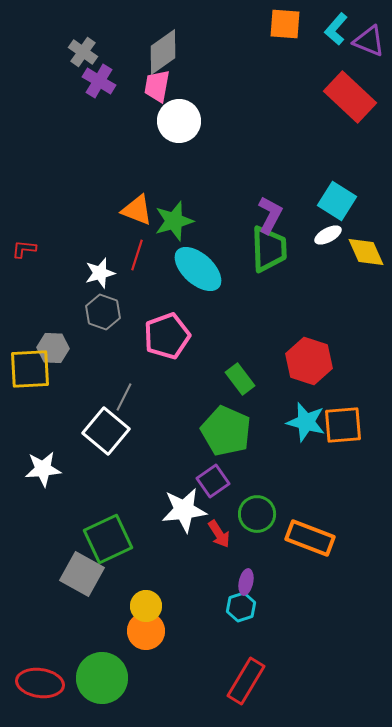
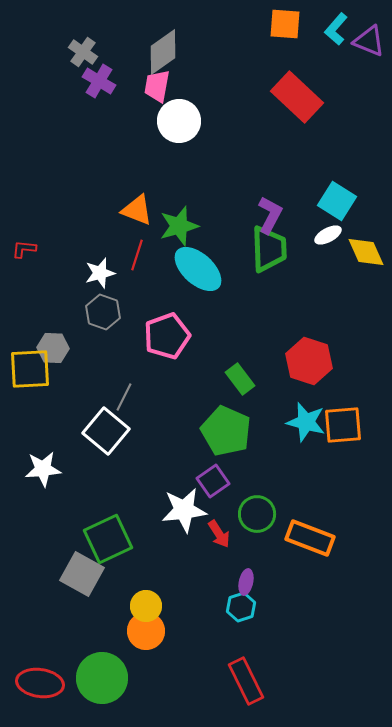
red rectangle at (350, 97): moved 53 px left
green star at (174, 221): moved 5 px right, 5 px down
red rectangle at (246, 681): rotated 57 degrees counterclockwise
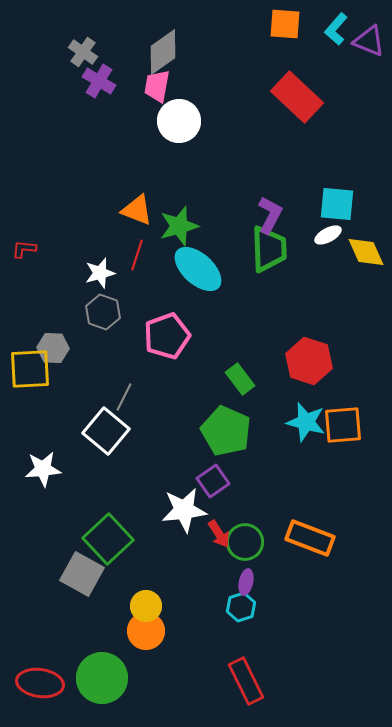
cyan square at (337, 201): moved 3 px down; rotated 27 degrees counterclockwise
green circle at (257, 514): moved 12 px left, 28 px down
green square at (108, 539): rotated 18 degrees counterclockwise
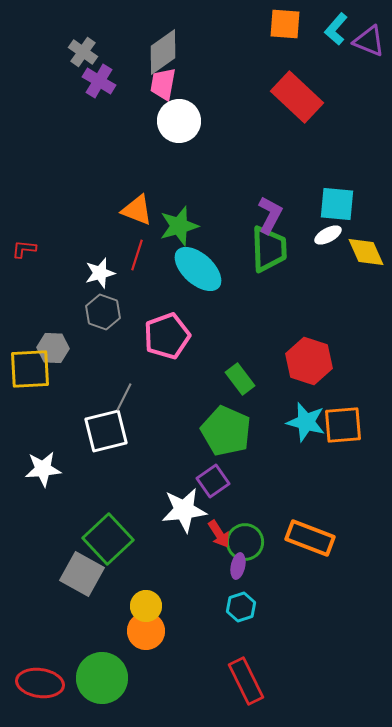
pink trapezoid at (157, 86): moved 6 px right, 2 px up
white square at (106, 431): rotated 36 degrees clockwise
purple ellipse at (246, 582): moved 8 px left, 16 px up
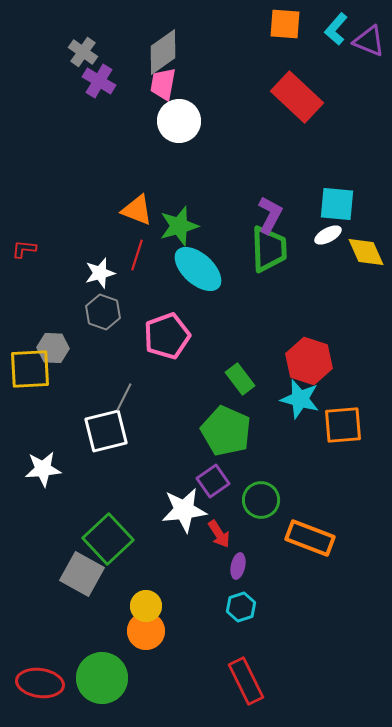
cyan star at (306, 422): moved 6 px left, 23 px up
green circle at (245, 542): moved 16 px right, 42 px up
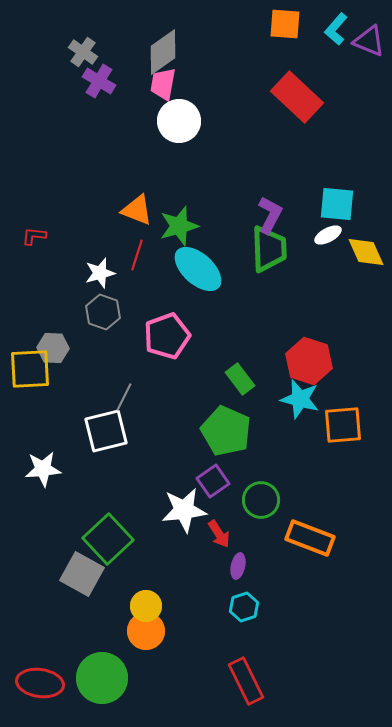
red L-shape at (24, 249): moved 10 px right, 13 px up
cyan hexagon at (241, 607): moved 3 px right
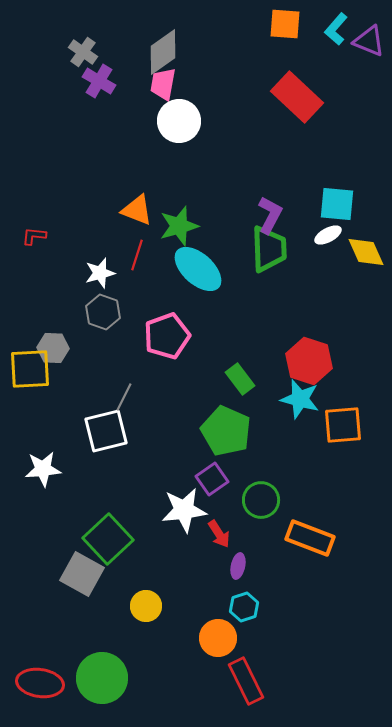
purple square at (213, 481): moved 1 px left, 2 px up
orange circle at (146, 631): moved 72 px right, 7 px down
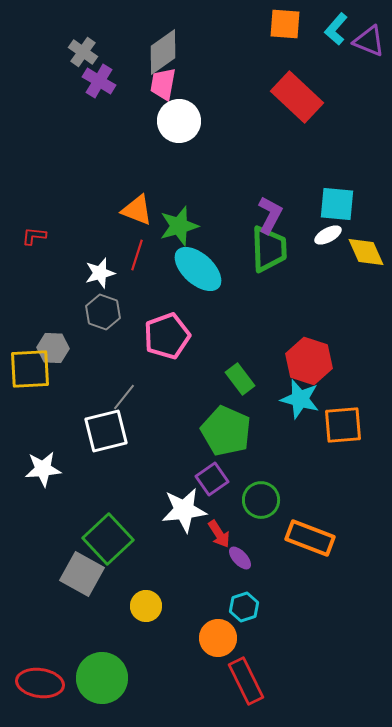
gray line at (124, 397): rotated 12 degrees clockwise
purple ellipse at (238, 566): moved 2 px right, 8 px up; rotated 55 degrees counterclockwise
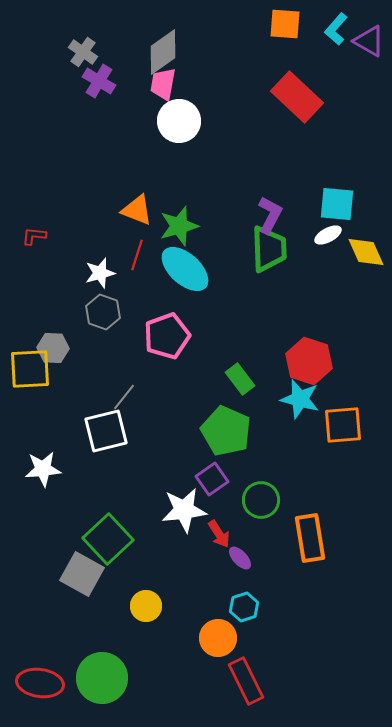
purple triangle at (369, 41): rotated 8 degrees clockwise
cyan ellipse at (198, 269): moved 13 px left
orange rectangle at (310, 538): rotated 60 degrees clockwise
